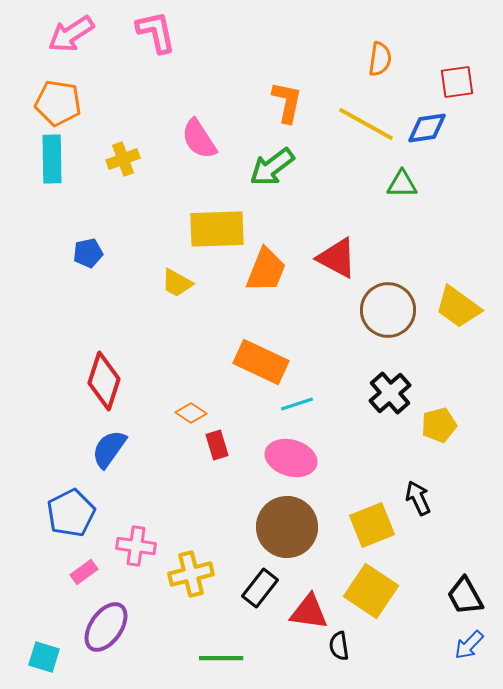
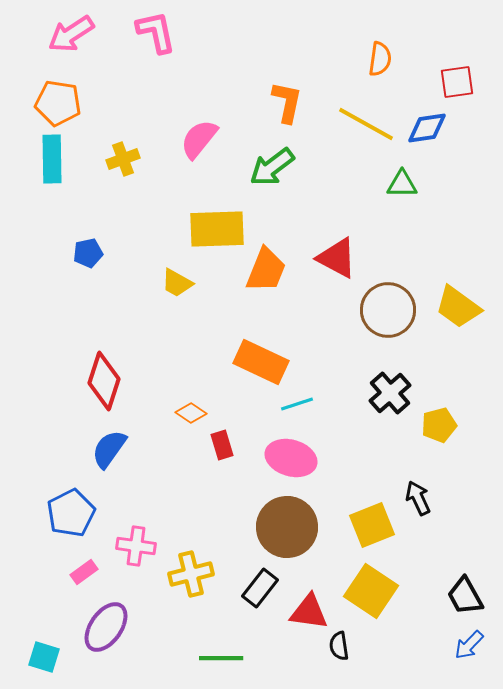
pink semicircle at (199, 139): rotated 72 degrees clockwise
red rectangle at (217, 445): moved 5 px right
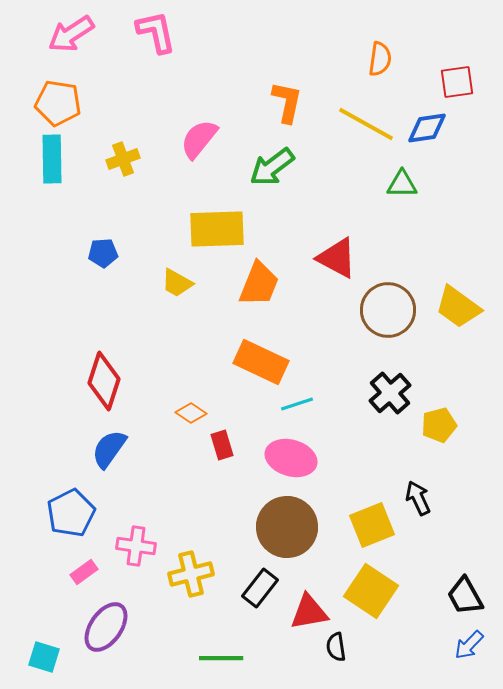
blue pentagon at (88, 253): moved 15 px right; rotated 8 degrees clockwise
orange trapezoid at (266, 270): moved 7 px left, 14 px down
red triangle at (309, 612): rotated 18 degrees counterclockwise
black semicircle at (339, 646): moved 3 px left, 1 px down
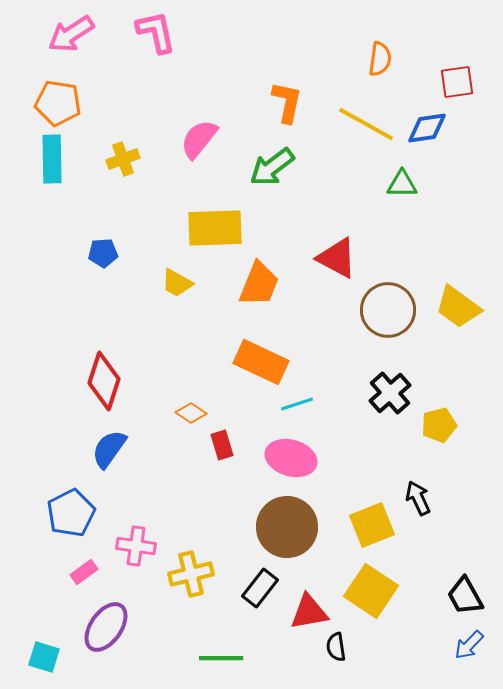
yellow rectangle at (217, 229): moved 2 px left, 1 px up
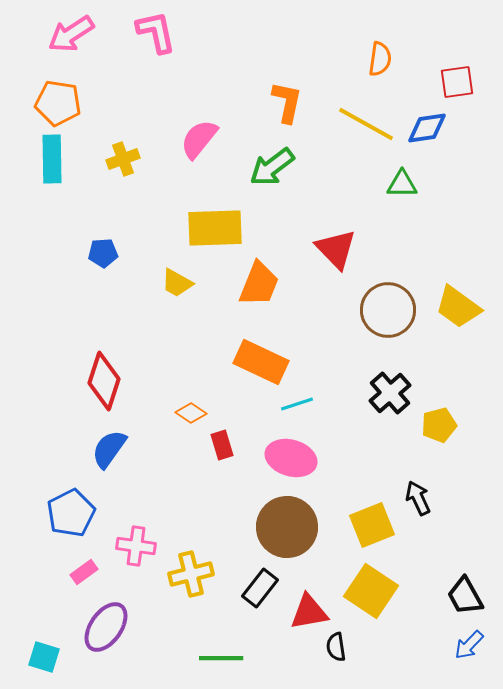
red triangle at (337, 258): moved 1 px left, 9 px up; rotated 18 degrees clockwise
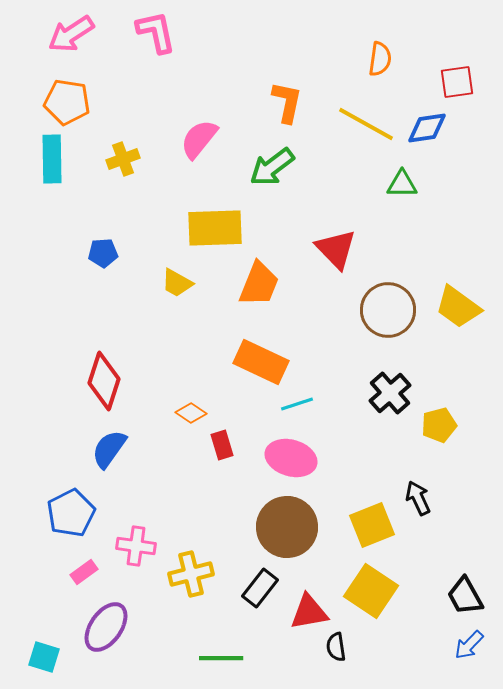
orange pentagon at (58, 103): moved 9 px right, 1 px up
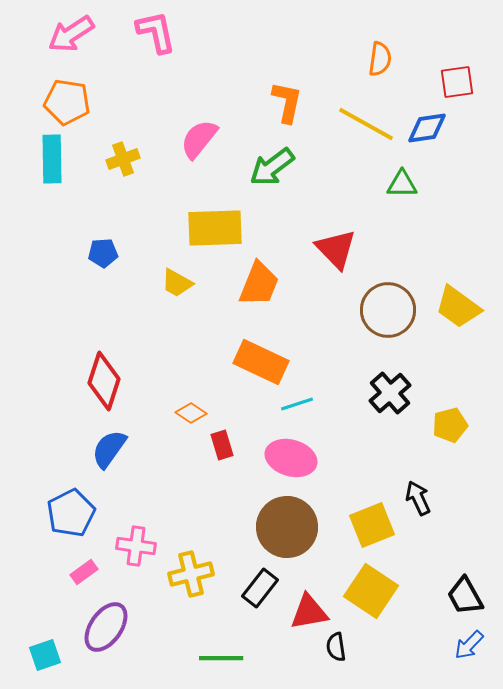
yellow pentagon at (439, 425): moved 11 px right
cyan square at (44, 657): moved 1 px right, 2 px up; rotated 36 degrees counterclockwise
